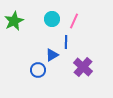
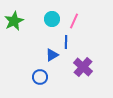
blue circle: moved 2 px right, 7 px down
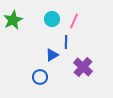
green star: moved 1 px left, 1 px up
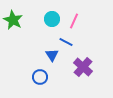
green star: rotated 18 degrees counterclockwise
blue line: rotated 64 degrees counterclockwise
blue triangle: rotated 32 degrees counterclockwise
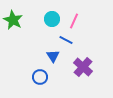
blue line: moved 2 px up
blue triangle: moved 1 px right, 1 px down
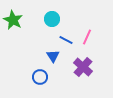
pink line: moved 13 px right, 16 px down
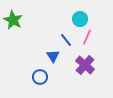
cyan circle: moved 28 px right
blue line: rotated 24 degrees clockwise
purple cross: moved 2 px right, 2 px up
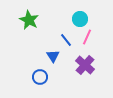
green star: moved 16 px right
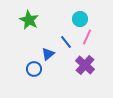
blue line: moved 2 px down
blue triangle: moved 5 px left, 2 px up; rotated 24 degrees clockwise
blue circle: moved 6 px left, 8 px up
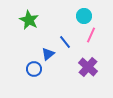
cyan circle: moved 4 px right, 3 px up
pink line: moved 4 px right, 2 px up
blue line: moved 1 px left
purple cross: moved 3 px right, 2 px down
